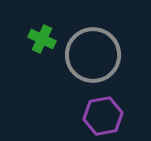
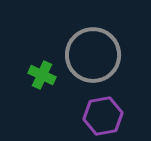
green cross: moved 36 px down
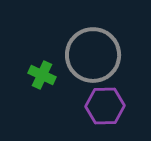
purple hexagon: moved 2 px right, 10 px up; rotated 9 degrees clockwise
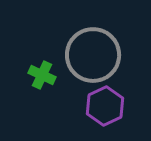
purple hexagon: rotated 24 degrees counterclockwise
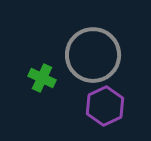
green cross: moved 3 px down
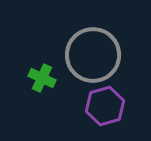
purple hexagon: rotated 9 degrees clockwise
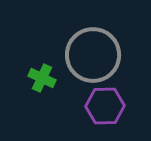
purple hexagon: rotated 15 degrees clockwise
